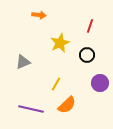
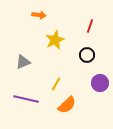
yellow star: moved 5 px left, 3 px up
purple line: moved 5 px left, 10 px up
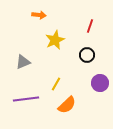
purple line: rotated 20 degrees counterclockwise
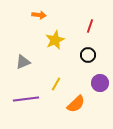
black circle: moved 1 px right
orange semicircle: moved 9 px right, 1 px up
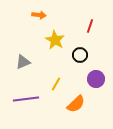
yellow star: rotated 18 degrees counterclockwise
black circle: moved 8 px left
purple circle: moved 4 px left, 4 px up
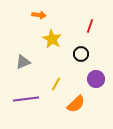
yellow star: moved 3 px left, 1 px up
black circle: moved 1 px right, 1 px up
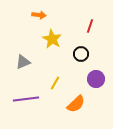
yellow line: moved 1 px left, 1 px up
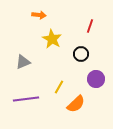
yellow line: moved 4 px right, 4 px down
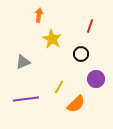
orange arrow: rotated 88 degrees counterclockwise
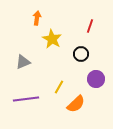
orange arrow: moved 2 px left, 3 px down
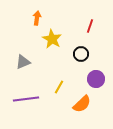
orange semicircle: moved 6 px right
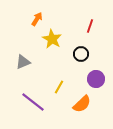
orange arrow: moved 1 px down; rotated 24 degrees clockwise
purple line: moved 7 px right, 3 px down; rotated 45 degrees clockwise
